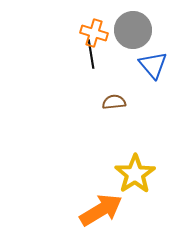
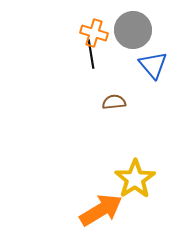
yellow star: moved 5 px down
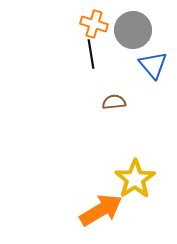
orange cross: moved 9 px up
